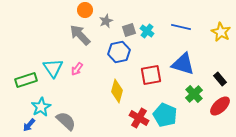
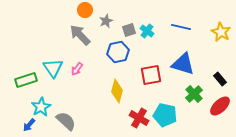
blue hexagon: moved 1 px left
cyan pentagon: rotated 10 degrees counterclockwise
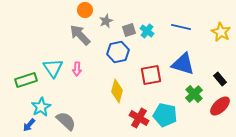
pink arrow: rotated 32 degrees counterclockwise
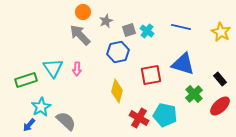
orange circle: moved 2 px left, 2 px down
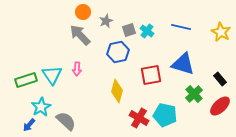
cyan triangle: moved 1 px left, 7 px down
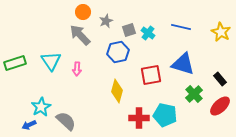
cyan cross: moved 1 px right, 2 px down
cyan triangle: moved 1 px left, 14 px up
green rectangle: moved 11 px left, 17 px up
red cross: rotated 30 degrees counterclockwise
blue arrow: rotated 24 degrees clockwise
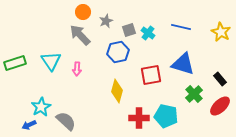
cyan pentagon: moved 1 px right, 1 px down
